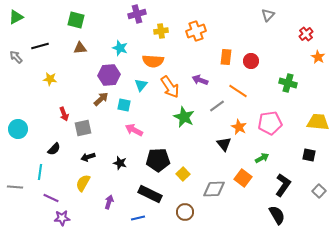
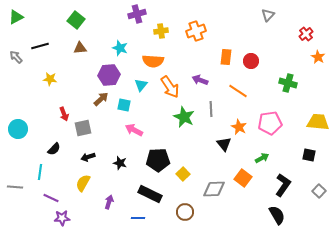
green square at (76, 20): rotated 24 degrees clockwise
gray line at (217, 106): moved 6 px left, 3 px down; rotated 56 degrees counterclockwise
blue line at (138, 218): rotated 16 degrees clockwise
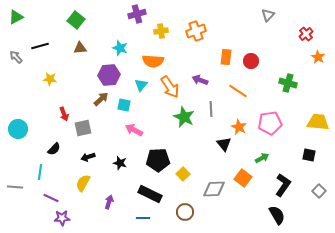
blue line at (138, 218): moved 5 px right
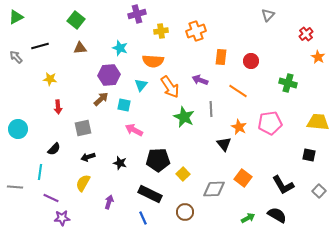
orange rectangle at (226, 57): moved 5 px left
red arrow at (64, 114): moved 6 px left, 7 px up; rotated 16 degrees clockwise
green arrow at (262, 158): moved 14 px left, 60 px down
black L-shape at (283, 185): rotated 115 degrees clockwise
black semicircle at (277, 215): rotated 30 degrees counterclockwise
blue line at (143, 218): rotated 64 degrees clockwise
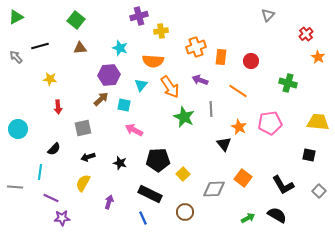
purple cross at (137, 14): moved 2 px right, 2 px down
orange cross at (196, 31): moved 16 px down
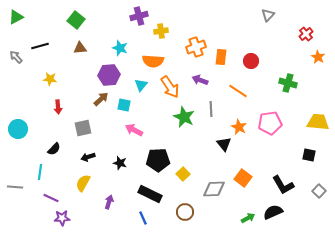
black semicircle at (277, 215): moved 4 px left, 3 px up; rotated 54 degrees counterclockwise
